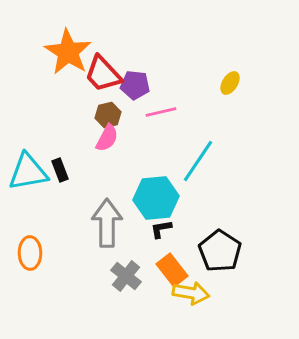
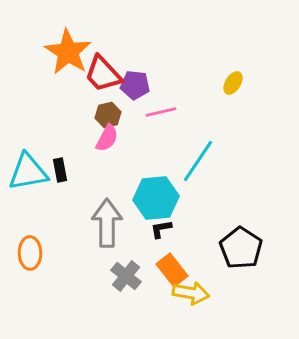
yellow ellipse: moved 3 px right
black rectangle: rotated 10 degrees clockwise
black pentagon: moved 21 px right, 3 px up
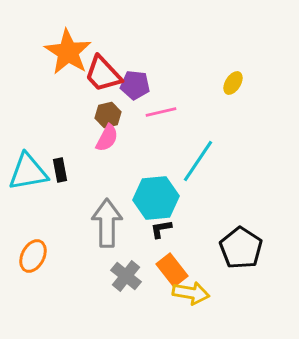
orange ellipse: moved 3 px right, 3 px down; rotated 28 degrees clockwise
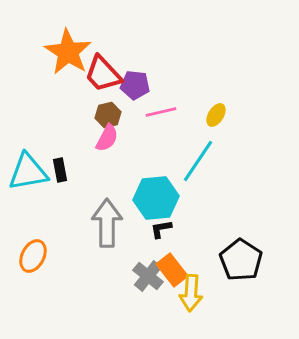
yellow ellipse: moved 17 px left, 32 px down
black pentagon: moved 12 px down
gray cross: moved 22 px right
yellow arrow: rotated 84 degrees clockwise
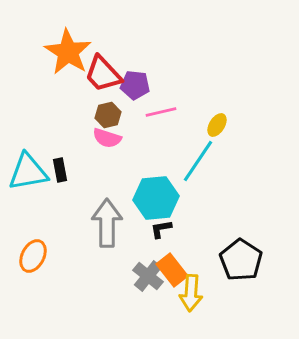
yellow ellipse: moved 1 px right, 10 px down
pink semicircle: rotated 80 degrees clockwise
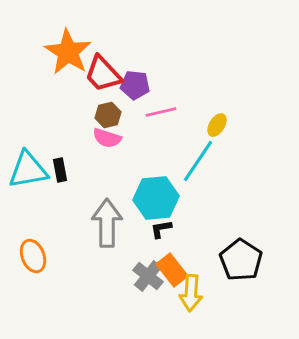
cyan triangle: moved 2 px up
orange ellipse: rotated 48 degrees counterclockwise
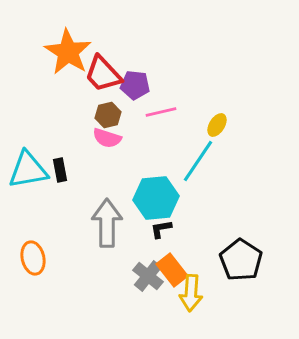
orange ellipse: moved 2 px down; rotated 8 degrees clockwise
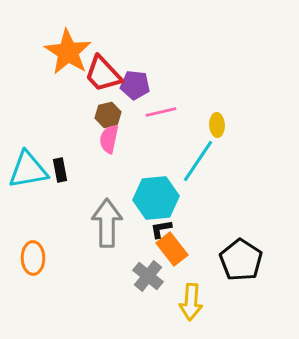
yellow ellipse: rotated 35 degrees counterclockwise
pink semicircle: moved 2 px right, 1 px down; rotated 84 degrees clockwise
orange ellipse: rotated 12 degrees clockwise
orange rectangle: moved 21 px up
yellow arrow: moved 9 px down
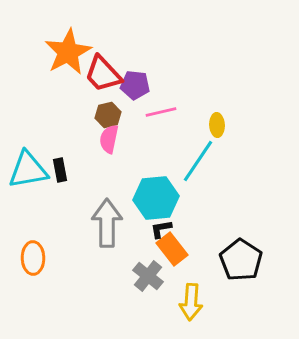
orange star: rotated 12 degrees clockwise
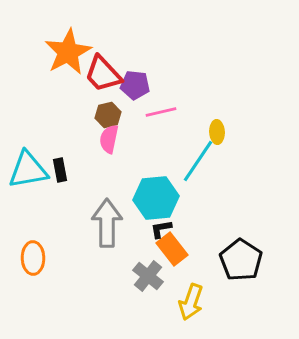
yellow ellipse: moved 7 px down
yellow arrow: rotated 15 degrees clockwise
